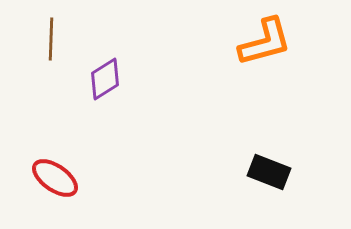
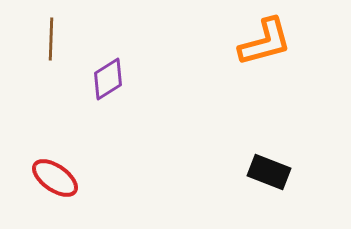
purple diamond: moved 3 px right
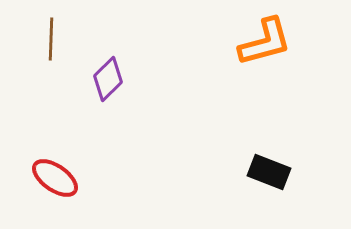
purple diamond: rotated 12 degrees counterclockwise
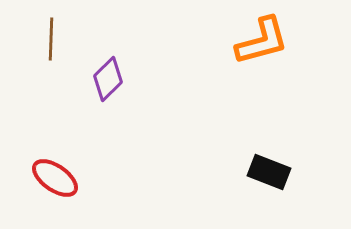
orange L-shape: moved 3 px left, 1 px up
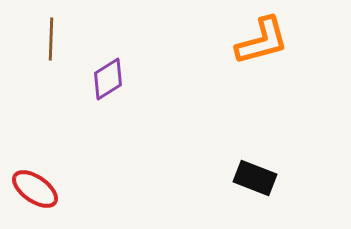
purple diamond: rotated 12 degrees clockwise
black rectangle: moved 14 px left, 6 px down
red ellipse: moved 20 px left, 11 px down
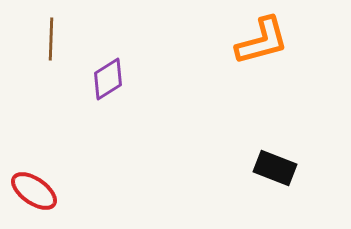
black rectangle: moved 20 px right, 10 px up
red ellipse: moved 1 px left, 2 px down
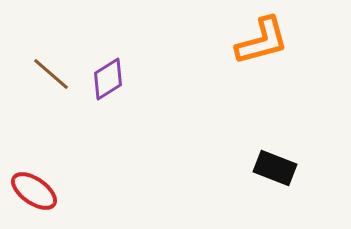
brown line: moved 35 px down; rotated 51 degrees counterclockwise
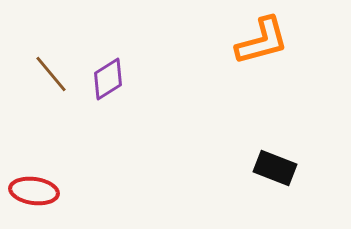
brown line: rotated 9 degrees clockwise
red ellipse: rotated 27 degrees counterclockwise
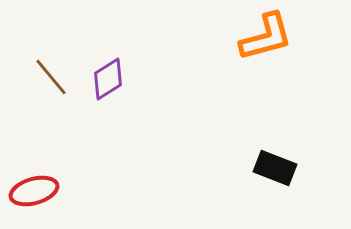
orange L-shape: moved 4 px right, 4 px up
brown line: moved 3 px down
red ellipse: rotated 24 degrees counterclockwise
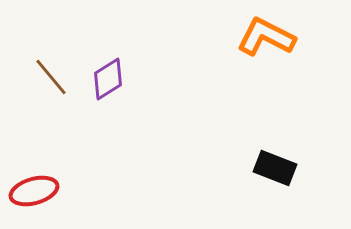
orange L-shape: rotated 138 degrees counterclockwise
